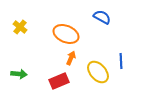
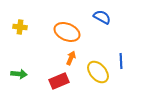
yellow cross: rotated 32 degrees counterclockwise
orange ellipse: moved 1 px right, 2 px up
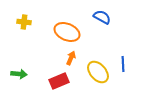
yellow cross: moved 4 px right, 5 px up
blue line: moved 2 px right, 3 px down
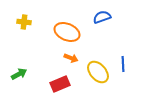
blue semicircle: rotated 48 degrees counterclockwise
orange arrow: rotated 88 degrees clockwise
green arrow: rotated 35 degrees counterclockwise
red rectangle: moved 1 px right, 3 px down
